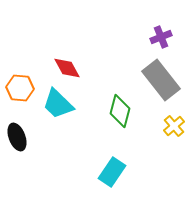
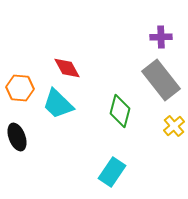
purple cross: rotated 20 degrees clockwise
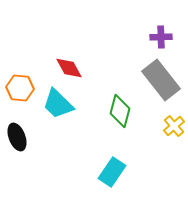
red diamond: moved 2 px right
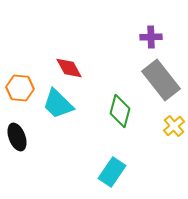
purple cross: moved 10 px left
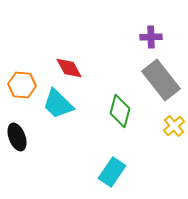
orange hexagon: moved 2 px right, 3 px up
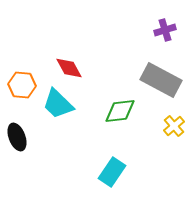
purple cross: moved 14 px right, 7 px up; rotated 15 degrees counterclockwise
gray rectangle: rotated 24 degrees counterclockwise
green diamond: rotated 68 degrees clockwise
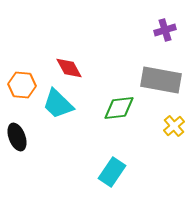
gray rectangle: rotated 18 degrees counterclockwise
green diamond: moved 1 px left, 3 px up
